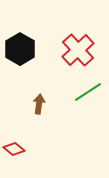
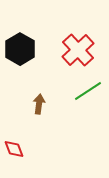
green line: moved 1 px up
red diamond: rotated 30 degrees clockwise
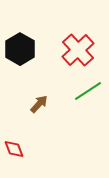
brown arrow: rotated 36 degrees clockwise
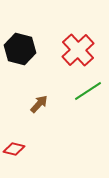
black hexagon: rotated 16 degrees counterclockwise
red diamond: rotated 55 degrees counterclockwise
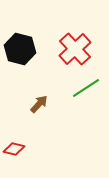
red cross: moved 3 px left, 1 px up
green line: moved 2 px left, 3 px up
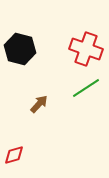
red cross: moved 11 px right; rotated 28 degrees counterclockwise
red diamond: moved 6 px down; rotated 30 degrees counterclockwise
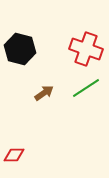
brown arrow: moved 5 px right, 11 px up; rotated 12 degrees clockwise
red diamond: rotated 15 degrees clockwise
